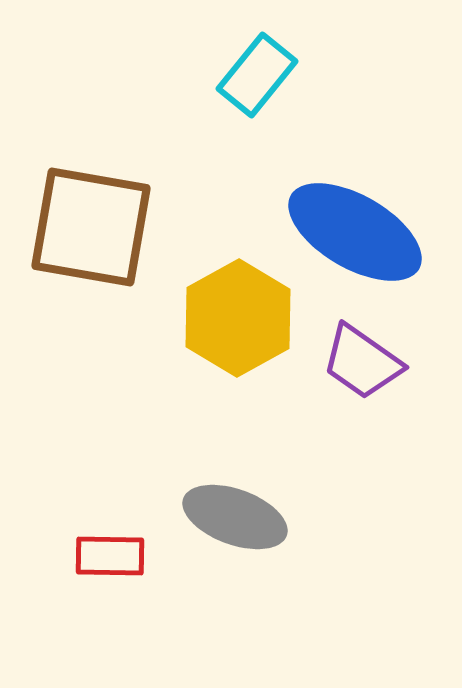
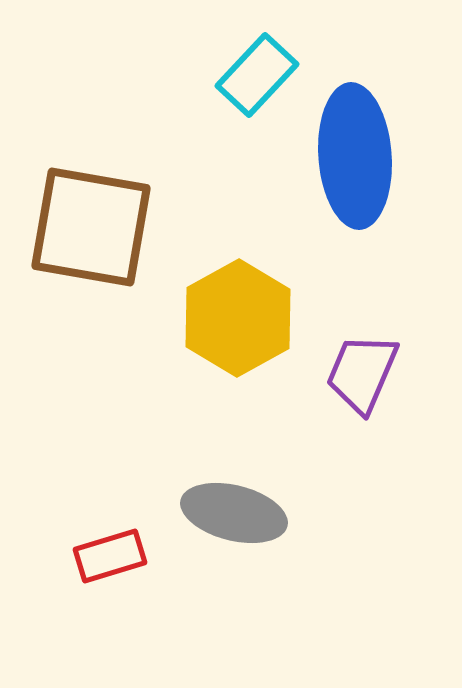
cyan rectangle: rotated 4 degrees clockwise
blue ellipse: moved 76 px up; rotated 56 degrees clockwise
purple trapezoid: moved 11 px down; rotated 78 degrees clockwise
gray ellipse: moved 1 px left, 4 px up; rotated 6 degrees counterclockwise
red rectangle: rotated 18 degrees counterclockwise
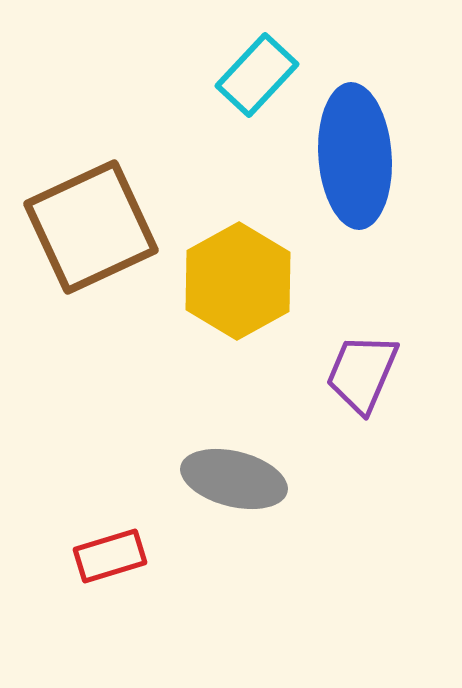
brown square: rotated 35 degrees counterclockwise
yellow hexagon: moved 37 px up
gray ellipse: moved 34 px up
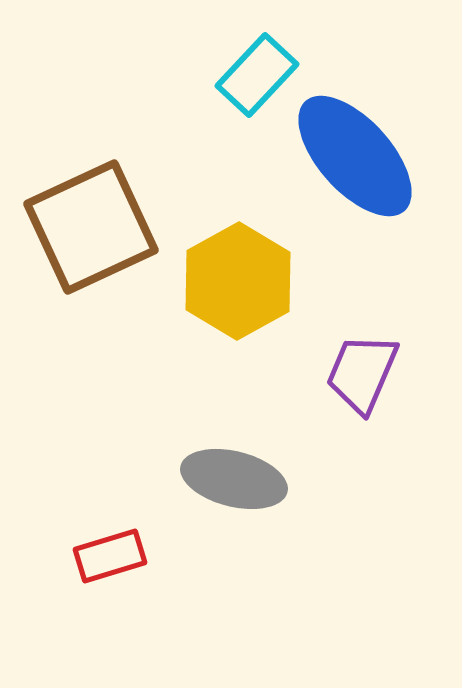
blue ellipse: rotated 38 degrees counterclockwise
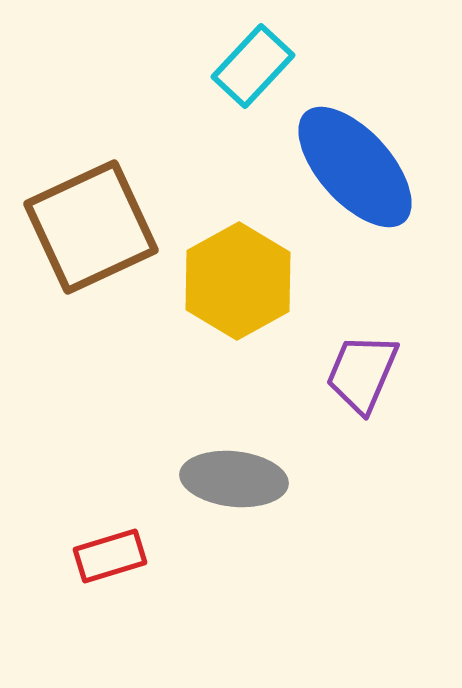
cyan rectangle: moved 4 px left, 9 px up
blue ellipse: moved 11 px down
gray ellipse: rotated 8 degrees counterclockwise
